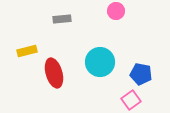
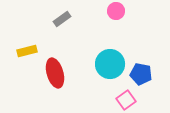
gray rectangle: rotated 30 degrees counterclockwise
cyan circle: moved 10 px right, 2 px down
red ellipse: moved 1 px right
pink square: moved 5 px left
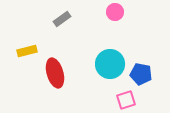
pink circle: moved 1 px left, 1 px down
pink square: rotated 18 degrees clockwise
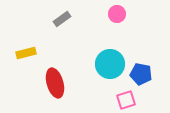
pink circle: moved 2 px right, 2 px down
yellow rectangle: moved 1 px left, 2 px down
red ellipse: moved 10 px down
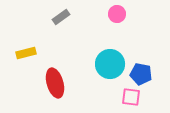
gray rectangle: moved 1 px left, 2 px up
pink square: moved 5 px right, 3 px up; rotated 24 degrees clockwise
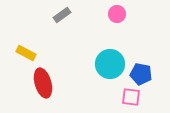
gray rectangle: moved 1 px right, 2 px up
yellow rectangle: rotated 42 degrees clockwise
red ellipse: moved 12 px left
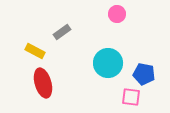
gray rectangle: moved 17 px down
yellow rectangle: moved 9 px right, 2 px up
cyan circle: moved 2 px left, 1 px up
blue pentagon: moved 3 px right
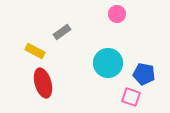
pink square: rotated 12 degrees clockwise
